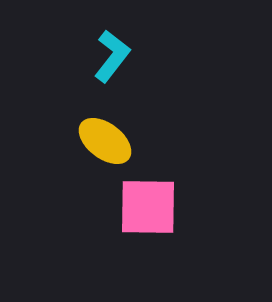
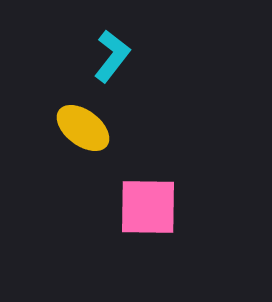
yellow ellipse: moved 22 px left, 13 px up
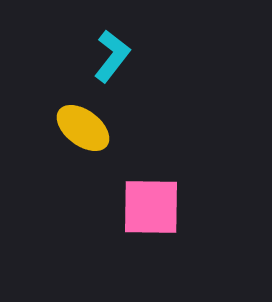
pink square: moved 3 px right
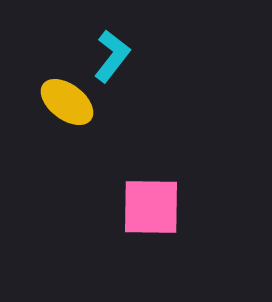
yellow ellipse: moved 16 px left, 26 px up
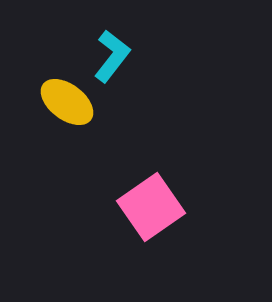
pink square: rotated 36 degrees counterclockwise
